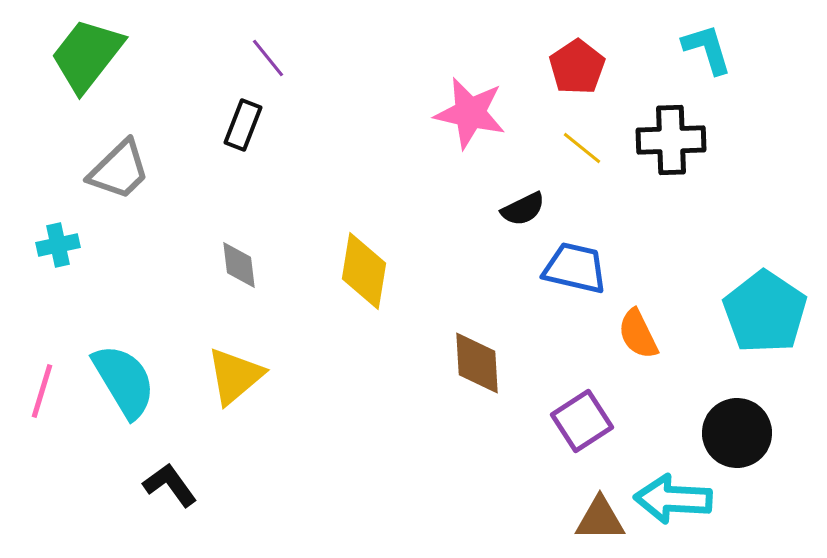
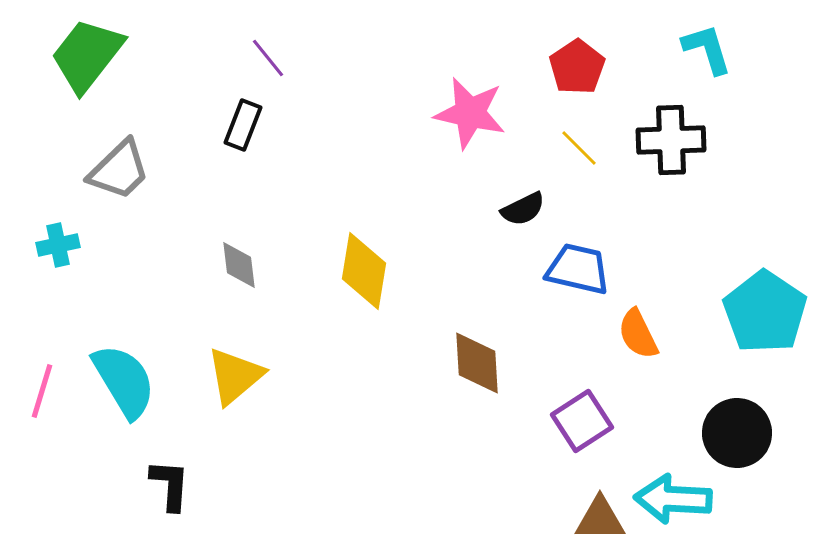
yellow line: moved 3 px left; rotated 6 degrees clockwise
blue trapezoid: moved 3 px right, 1 px down
black L-shape: rotated 40 degrees clockwise
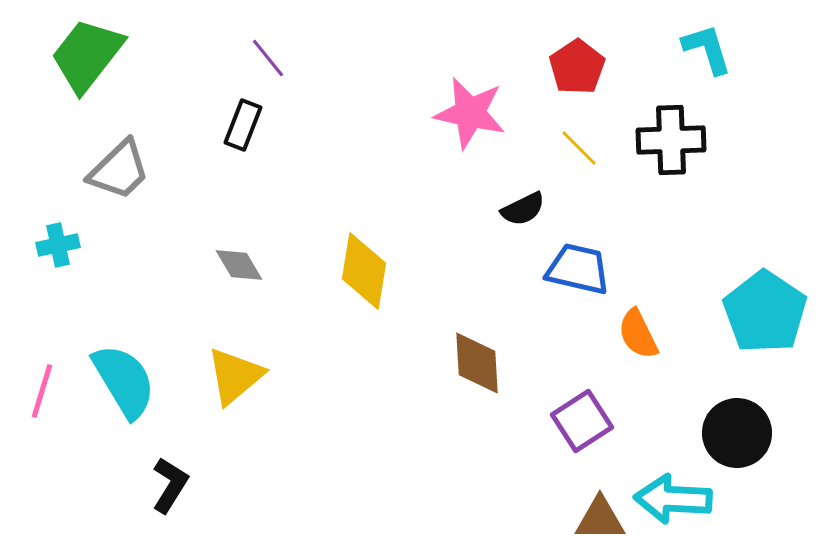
gray diamond: rotated 24 degrees counterclockwise
black L-shape: rotated 28 degrees clockwise
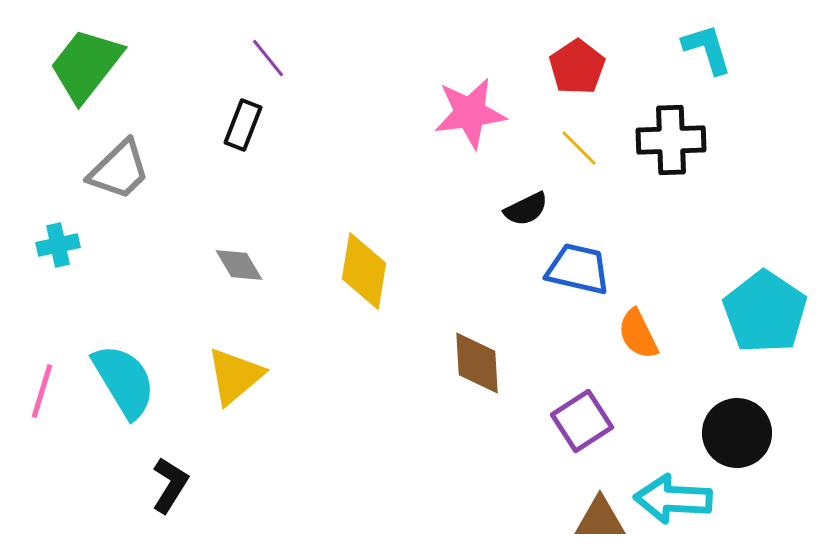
green trapezoid: moved 1 px left, 10 px down
pink star: rotated 20 degrees counterclockwise
black semicircle: moved 3 px right
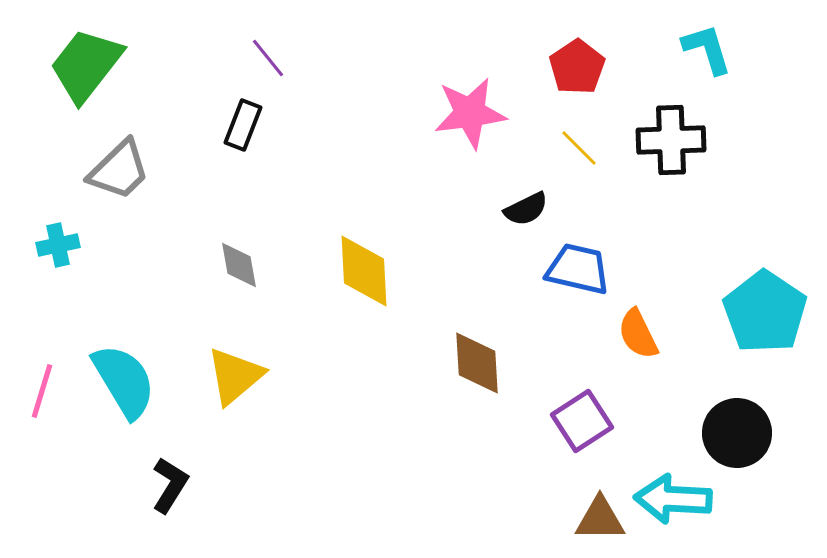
gray diamond: rotated 21 degrees clockwise
yellow diamond: rotated 12 degrees counterclockwise
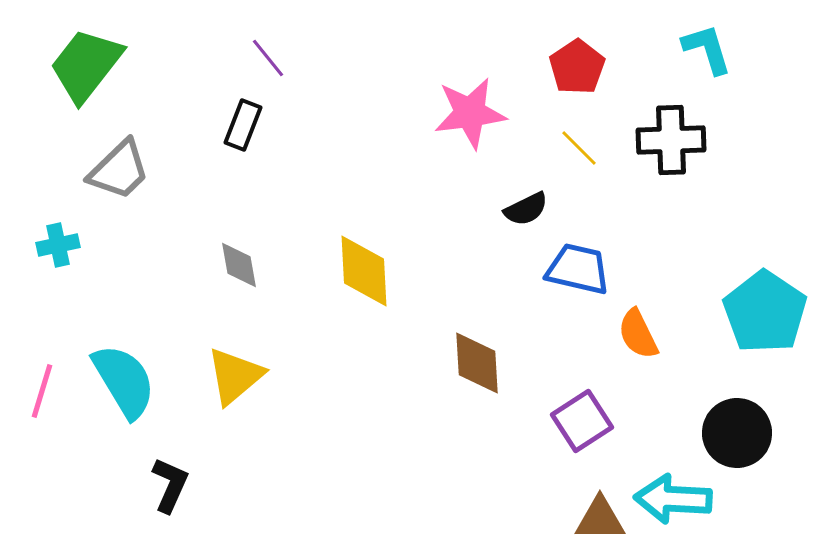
black L-shape: rotated 8 degrees counterclockwise
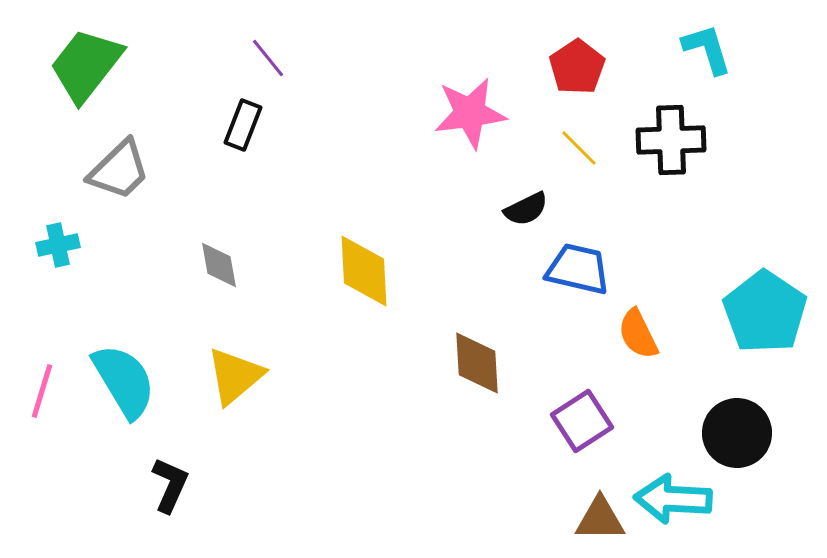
gray diamond: moved 20 px left
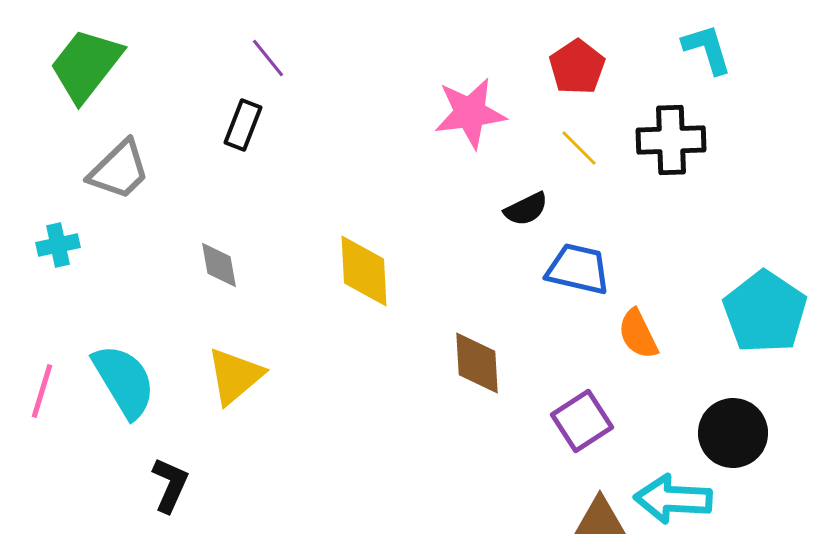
black circle: moved 4 px left
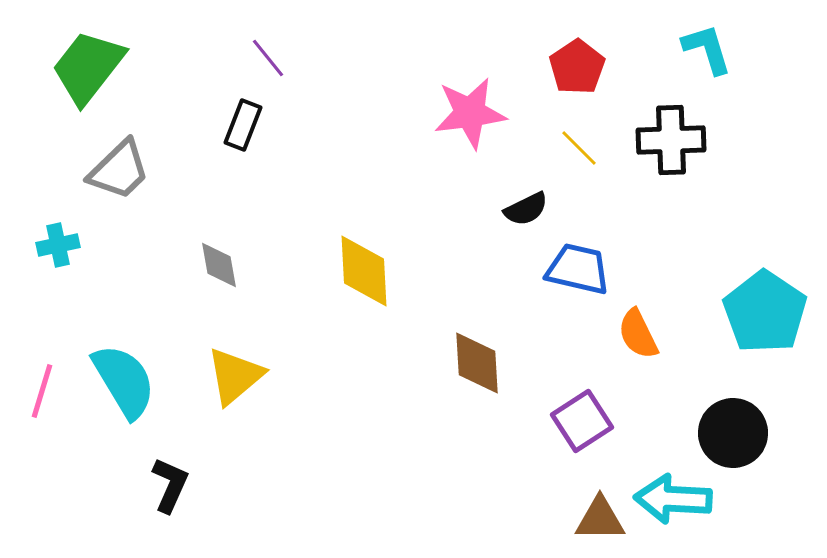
green trapezoid: moved 2 px right, 2 px down
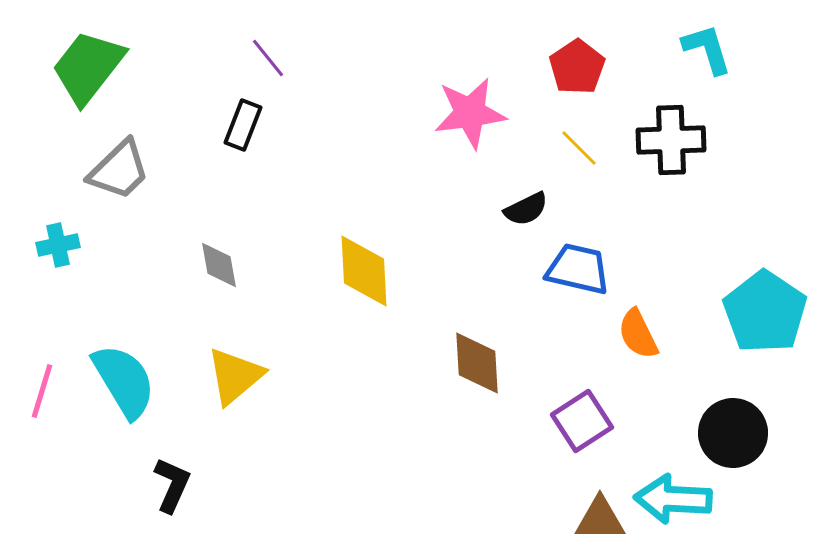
black L-shape: moved 2 px right
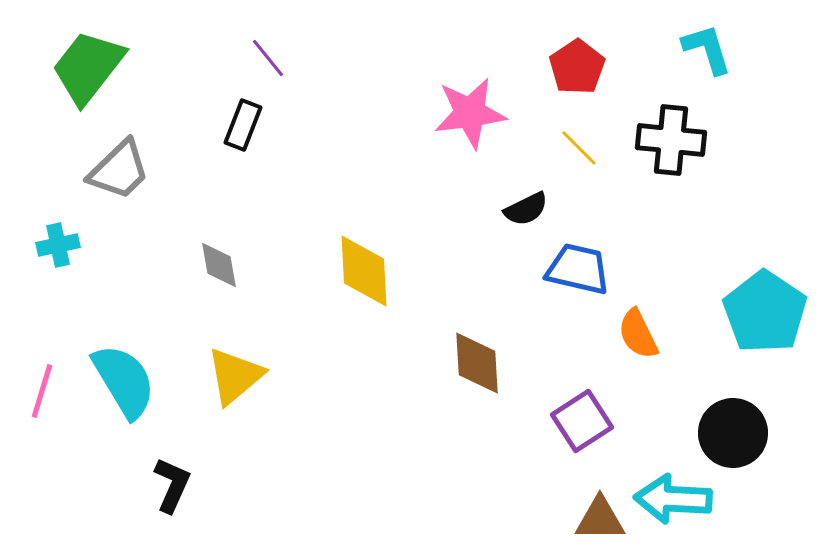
black cross: rotated 8 degrees clockwise
